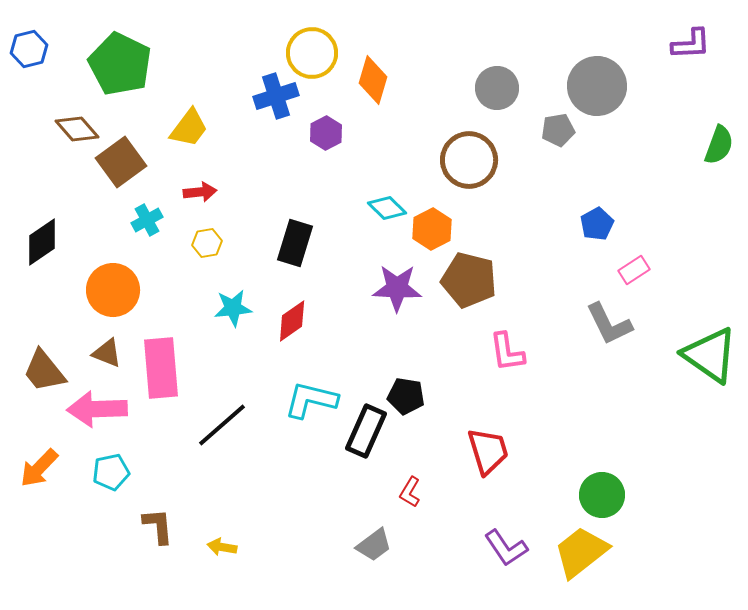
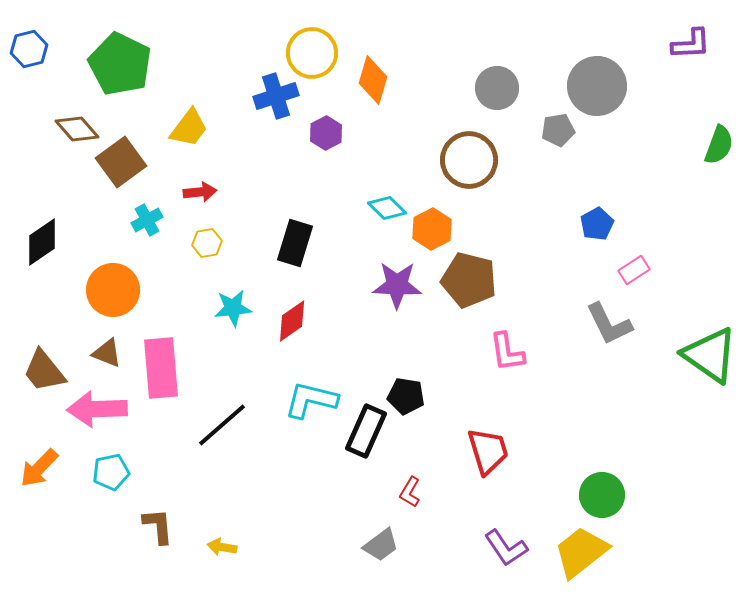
purple star at (397, 288): moved 3 px up
gray trapezoid at (374, 545): moved 7 px right
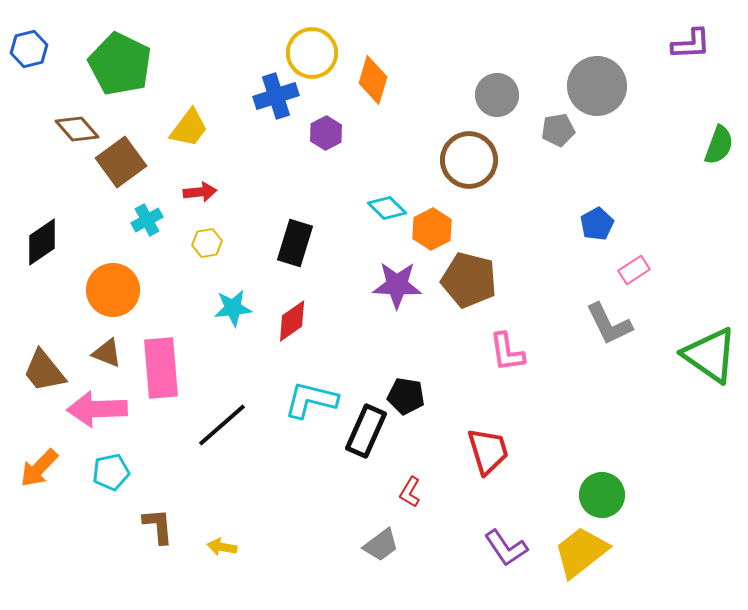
gray circle at (497, 88): moved 7 px down
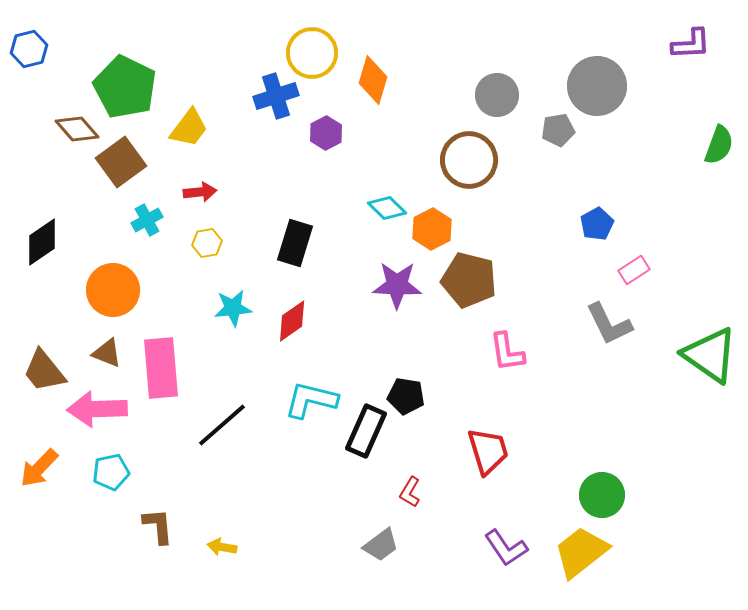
green pentagon at (120, 64): moved 5 px right, 23 px down
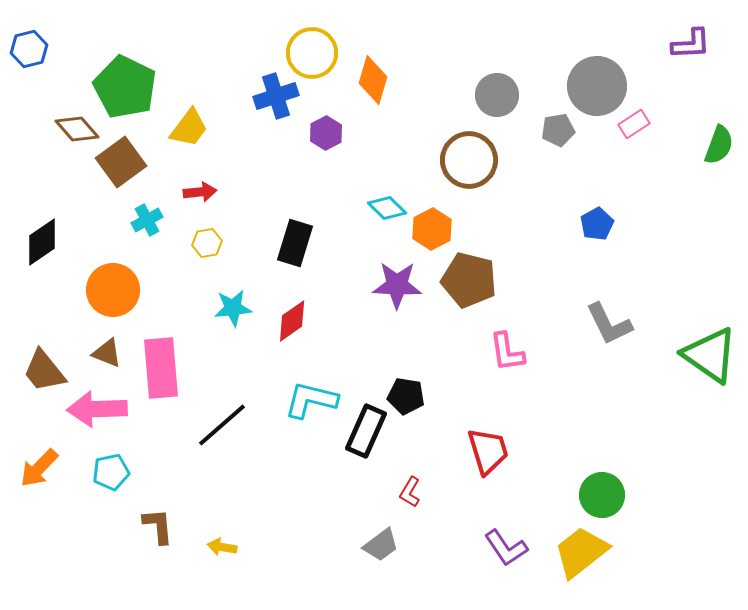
pink rectangle at (634, 270): moved 146 px up
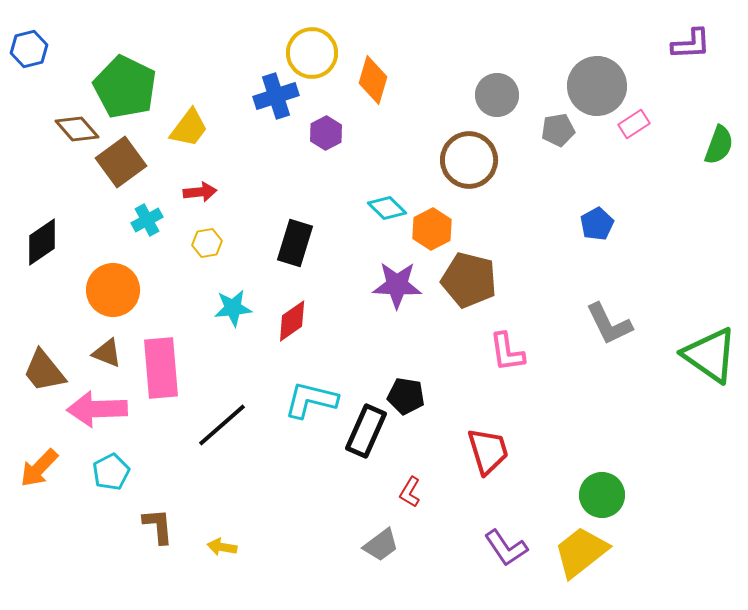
cyan pentagon at (111, 472): rotated 15 degrees counterclockwise
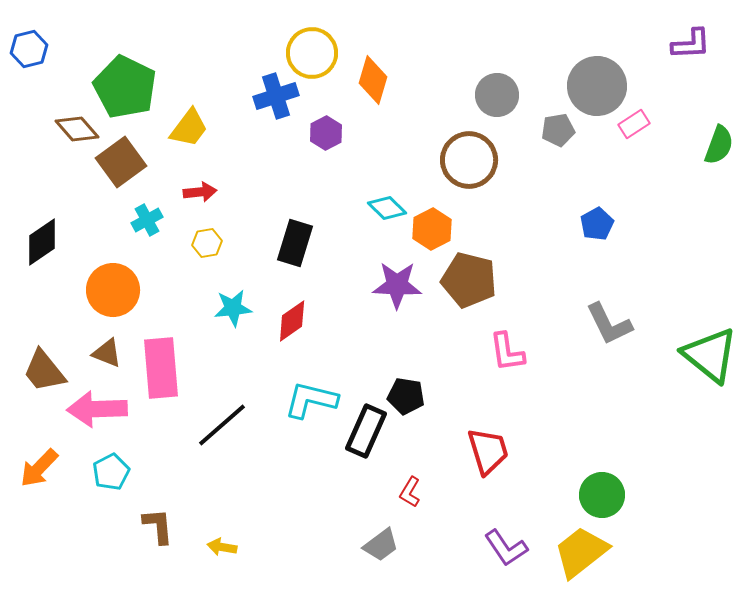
green triangle at (710, 355): rotated 4 degrees clockwise
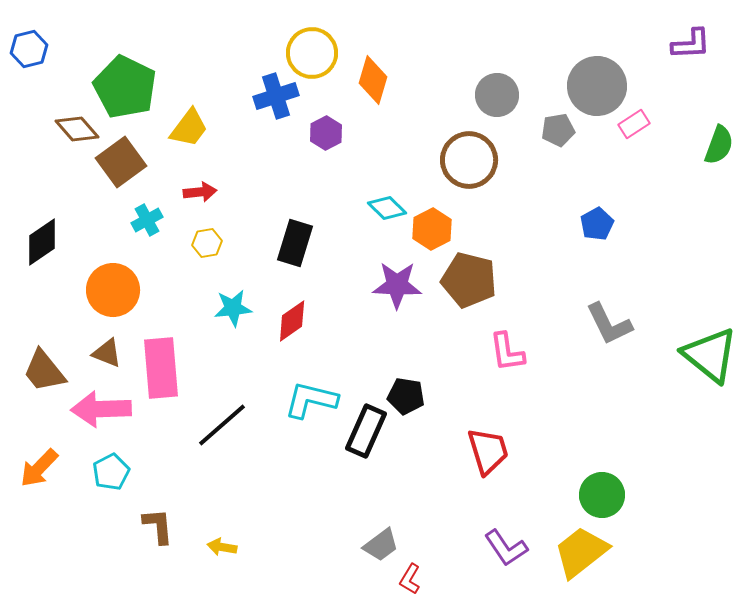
pink arrow at (97, 409): moved 4 px right
red L-shape at (410, 492): moved 87 px down
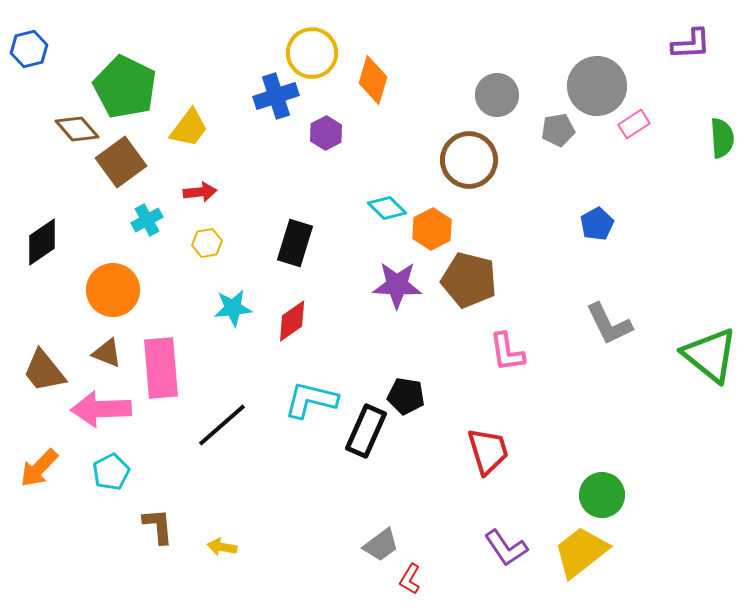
green semicircle at (719, 145): moved 3 px right, 7 px up; rotated 24 degrees counterclockwise
